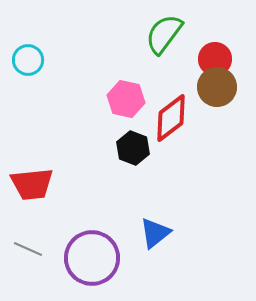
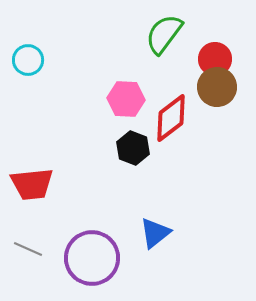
pink hexagon: rotated 9 degrees counterclockwise
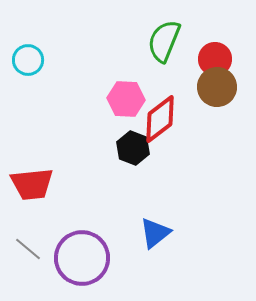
green semicircle: moved 7 px down; rotated 15 degrees counterclockwise
red diamond: moved 11 px left, 1 px down
gray line: rotated 16 degrees clockwise
purple circle: moved 10 px left
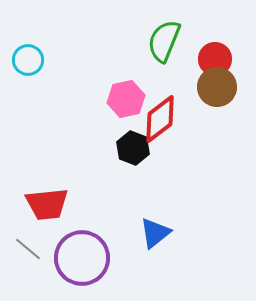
pink hexagon: rotated 15 degrees counterclockwise
red trapezoid: moved 15 px right, 20 px down
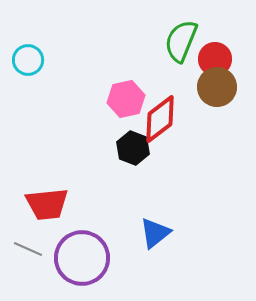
green semicircle: moved 17 px right
gray line: rotated 16 degrees counterclockwise
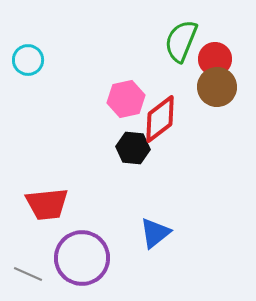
black hexagon: rotated 16 degrees counterclockwise
gray line: moved 25 px down
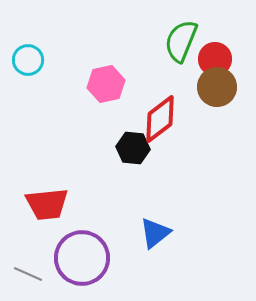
pink hexagon: moved 20 px left, 15 px up
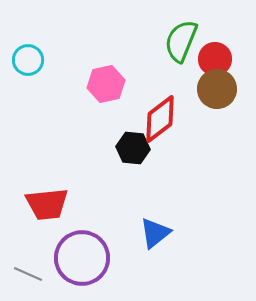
brown circle: moved 2 px down
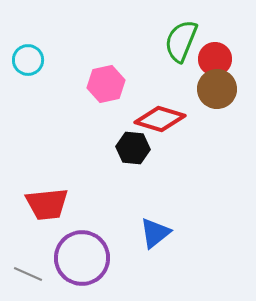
red diamond: rotated 54 degrees clockwise
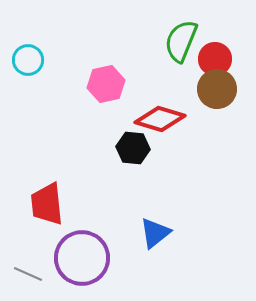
red trapezoid: rotated 90 degrees clockwise
